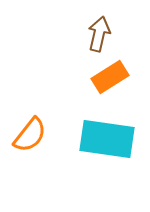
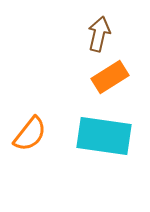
orange semicircle: moved 1 px up
cyan rectangle: moved 3 px left, 3 px up
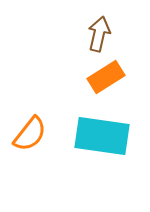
orange rectangle: moved 4 px left
cyan rectangle: moved 2 px left
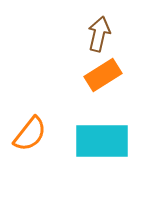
orange rectangle: moved 3 px left, 2 px up
cyan rectangle: moved 5 px down; rotated 8 degrees counterclockwise
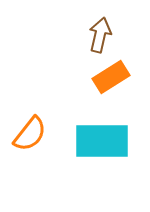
brown arrow: moved 1 px right, 1 px down
orange rectangle: moved 8 px right, 2 px down
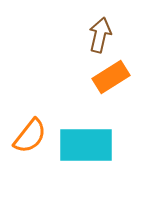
orange semicircle: moved 2 px down
cyan rectangle: moved 16 px left, 4 px down
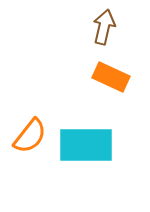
brown arrow: moved 4 px right, 8 px up
orange rectangle: rotated 57 degrees clockwise
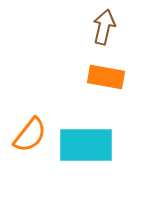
orange rectangle: moved 5 px left; rotated 15 degrees counterclockwise
orange semicircle: moved 1 px up
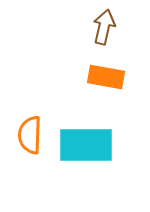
orange semicircle: rotated 144 degrees clockwise
